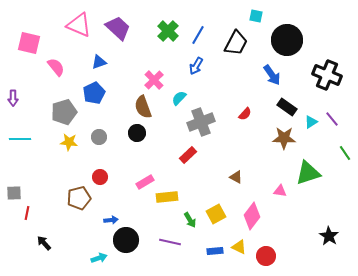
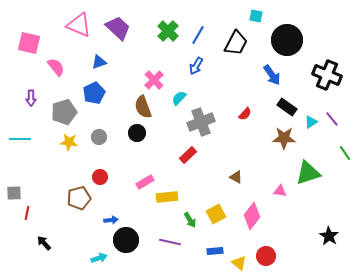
purple arrow at (13, 98): moved 18 px right
yellow triangle at (239, 247): moved 16 px down; rotated 14 degrees clockwise
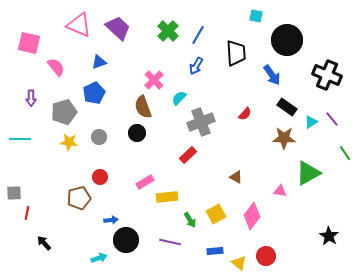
black trapezoid at (236, 43): moved 10 px down; rotated 32 degrees counterclockwise
green triangle at (308, 173): rotated 12 degrees counterclockwise
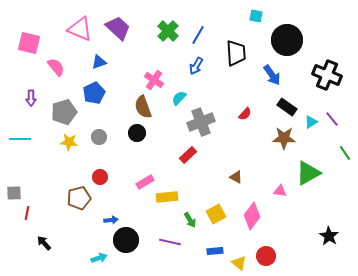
pink triangle at (79, 25): moved 1 px right, 4 px down
pink cross at (154, 80): rotated 12 degrees counterclockwise
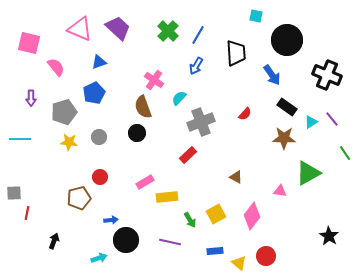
black arrow at (44, 243): moved 10 px right, 2 px up; rotated 63 degrees clockwise
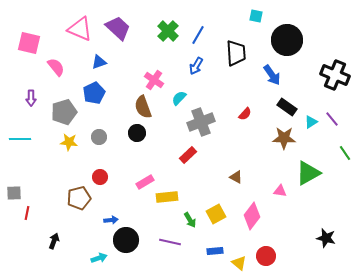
black cross at (327, 75): moved 8 px right
black star at (329, 236): moved 3 px left, 2 px down; rotated 18 degrees counterclockwise
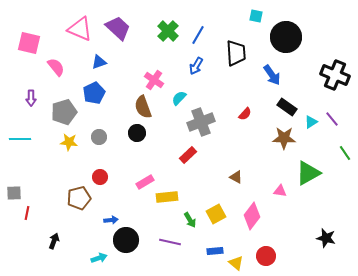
black circle at (287, 40): moved 1 px left, 3 px up
yellow triangle at (239, 263): moved 3 px left
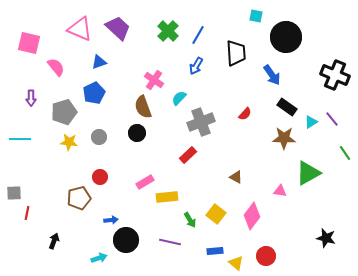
yellow square at (216, 214): rotated 24 degrees counterclockwise
